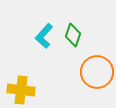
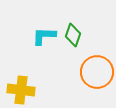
cyan L-shape: rotated 50 degrees clockwise
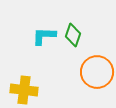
yellow cross: moved 3 px right
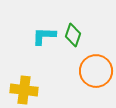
orange circle: moved 1 px left, 1 px up
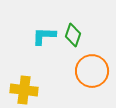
orange circle: moved 4 px left
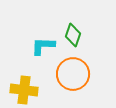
cyan L-shape: moved 1 px left, 10 px down
orange circle: moved 19 px left, 3 px down
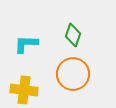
cyan L-shape: moved 17 px left, 2 px up
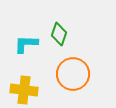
green diamond: moved 14 px left, 1 px up
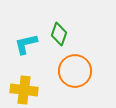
cyan L-shape: rotated 15 degrees counterclockwise
orange circle: moved 2 px right, 3 px up
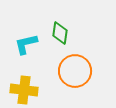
green diamond: moved 1 px right, 1 px up; rotated 10 degrees counterclockwise
